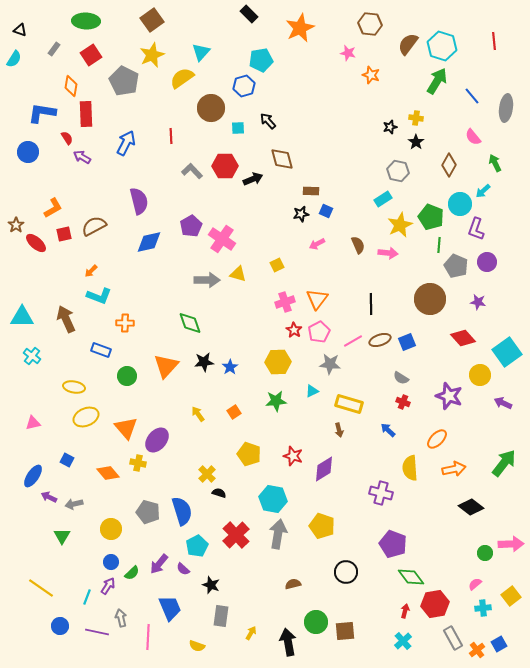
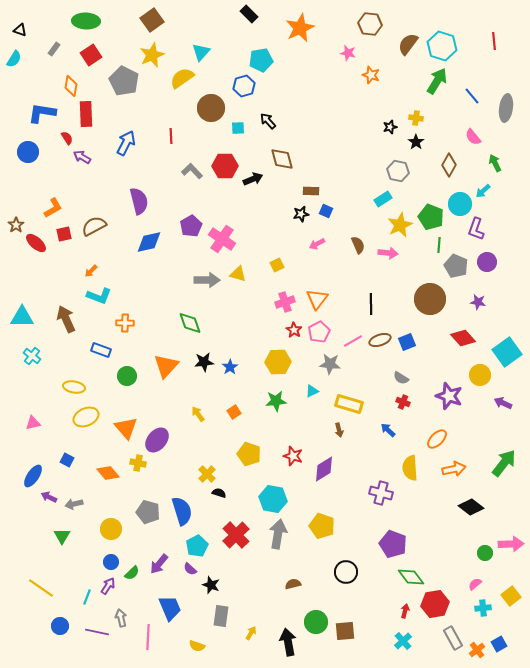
purple semicircle at (183, 569): moved 7 px right
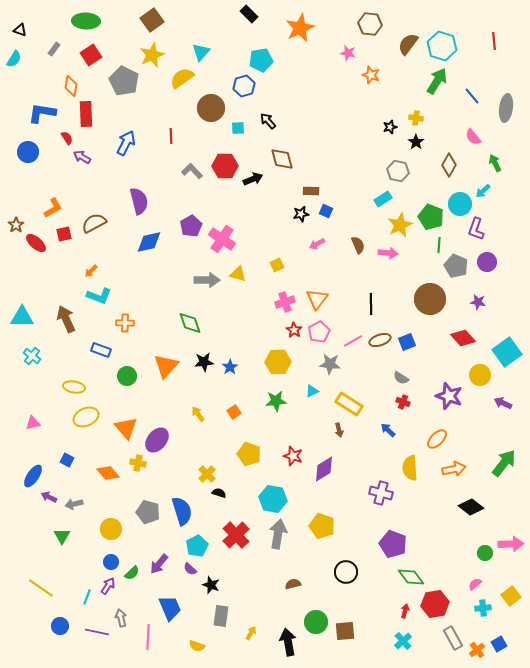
brown semicircle at (94, 226): moved 3 px up
yellow rectangle at (349, 404): rotated 16 degrees clockwise
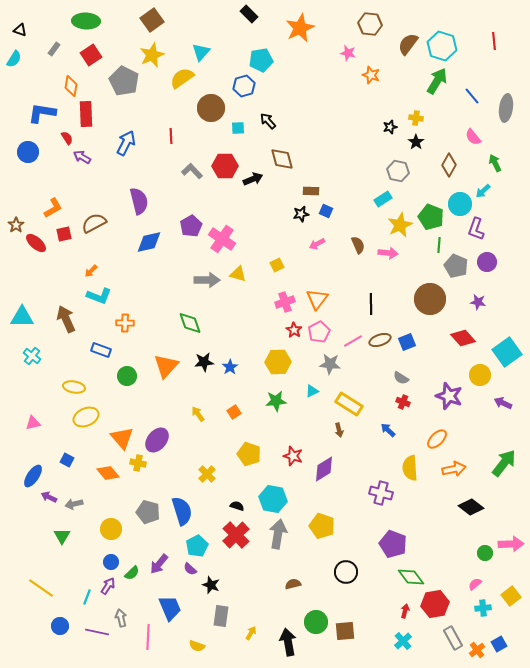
orange triangle at (126, 428): moved 4 px left, 10 px down
black semicircle at (219, 493): moved 18 px right, 13 px down
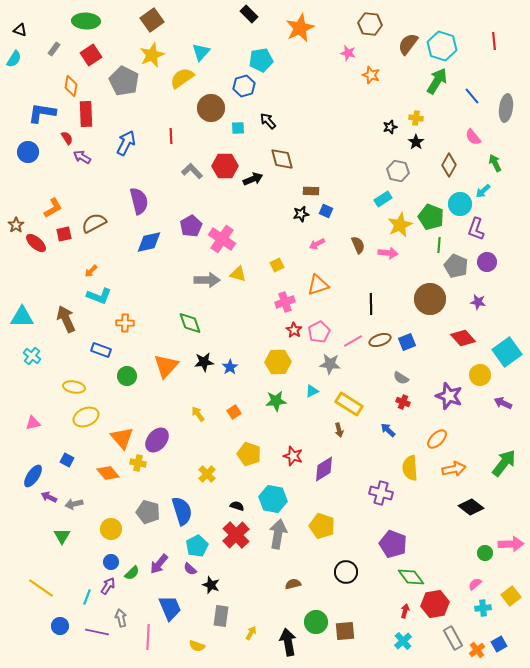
orange triangle at (317, 299): moved 1 px right, 14 px up; rotated 35 degrees clockwise
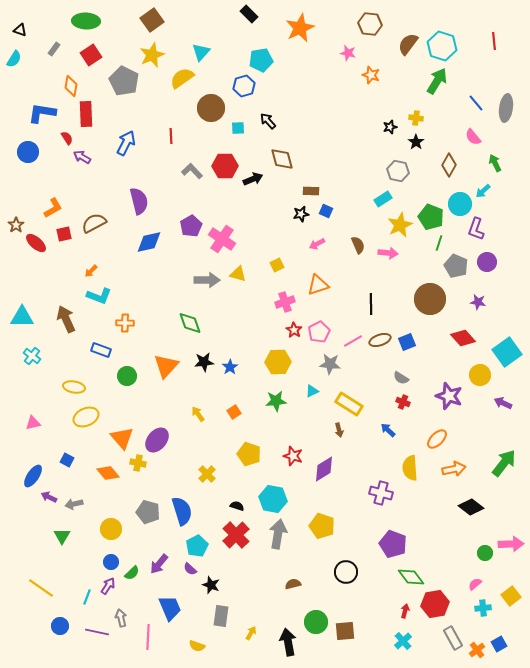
blue line at (472, 96): moved 4 px right, 7 px down
green line at (439, 245): moved 2 px up; rotated 14 degrees clockwise
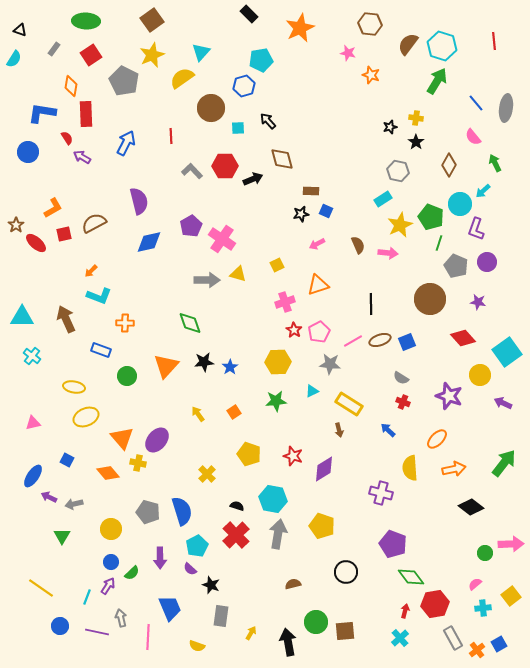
purple arrow at (159, 564): moved 1 px right, 6 px up; rotated 40 degrees counterclockwise
cyan cross at (403, 641): moved 3 px left, 3 px up
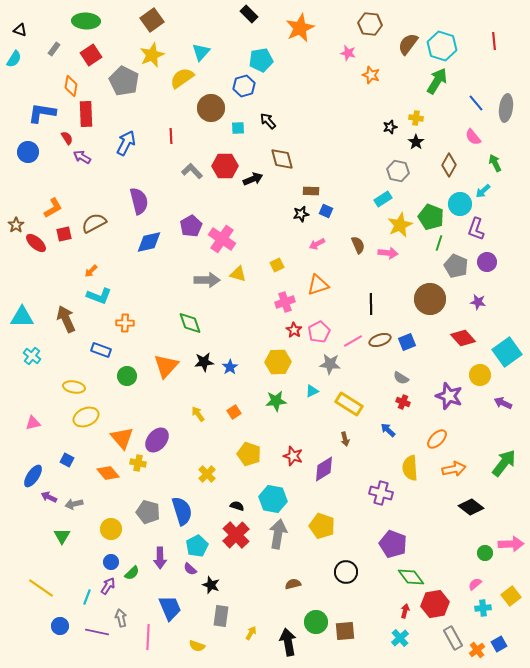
brown arrow at (339, 430): moved 6 px right, 9 px down
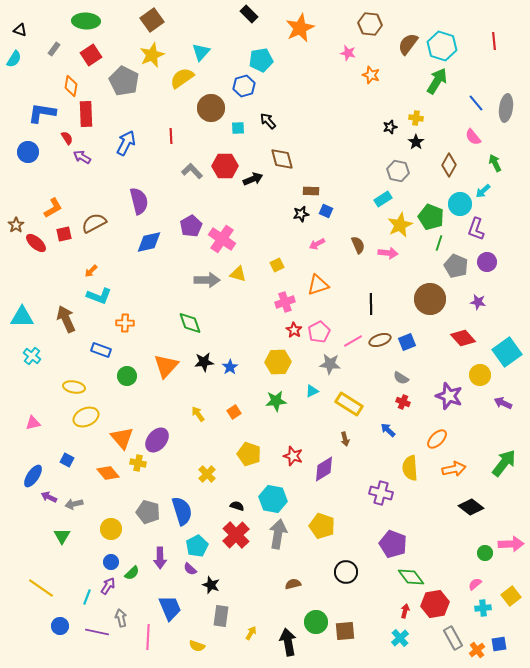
blue square at (499, 644): rotated 21 degrees clockwise
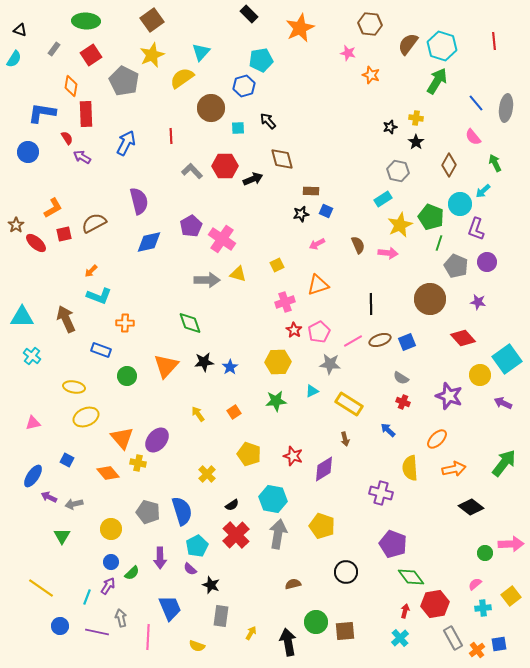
cyan square at (507, 352): moved 7 px down
black semicircle at (237, 506): moved 5 px left, 1 px up; rotated 128 degrees clockwise
